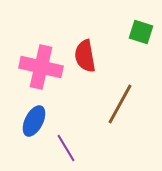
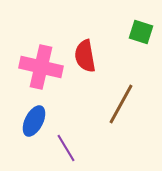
brown line: moved 1 px right
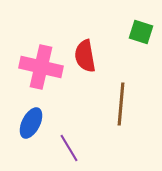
brown line: rotated 24 degrees counterclockwise
blue ellipse: moved 3 px left, 2 px down
purple line: moved 3 px right
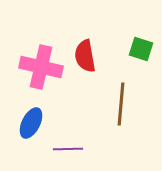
green square: moved 17 px down
purple line: moved 1 px left, 1 px down; rotated 60 degrees counterclockwise
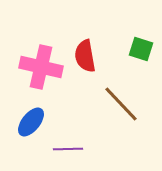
brown line: rotated 48 degrees counterclockwise
blue ellipse: moved 1 px up; rotated 12 degrees clockwise
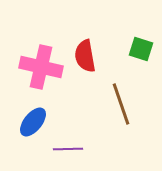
brown line: rotated 24 degrees clockwise
blue ellipse: moved 2 px right
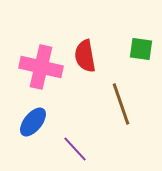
green square: rotated 10 degrees counterclockwise
purple line: moved 7 px right; rotated 48 degrees clockwise
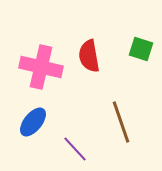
green square: rotated 10 degrees clockwise
red semicircle: moved 4 px right
brown line: moved 18 px down
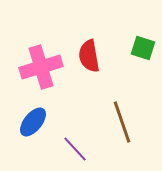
green square: moved 2 px right, 1 px up
pink cross: rotated 30 degrees counterclockwise
brown line: moved 1 px right
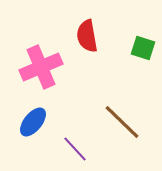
red semicircle: moved 2 px left, 20 px up
pink cross: rotated 6 degrees counterclockwise
brown line: rotated 27 degrees counterclockwise
